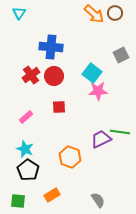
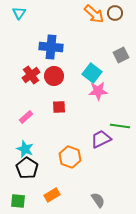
green line: moved 6 px up
black pentagon: moved 1 px left, 2 px up
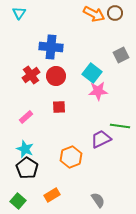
orange arrow: rotated 15 degrees counterclockwise
red circle: moved 2 px right
orange hexagon: moved 1 px right; rotated 20 degrees clockwise
green square: rotated 35 degrees clockwise
